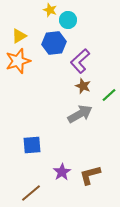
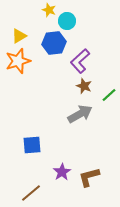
yellow star: moved 1 px left
cyan circle: moved 1 px left, 1 px down
brown star: moved 1 px right
brown L-shape: moved 1 px left, 2 px down
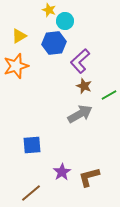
cyan circle: moved 2 px left
orange star: moved 2 px left, 5 px down
green line: rotated 14 degrees clockwise
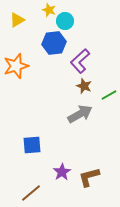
yellow triangle: moved 2 px left, 16 px up
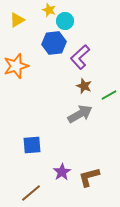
purple L-shape: moved 4 px up
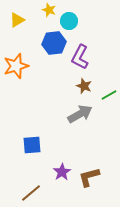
cyan circle: moved 4 px right
purple L-shape: rotated 20 degrees counterclockwise
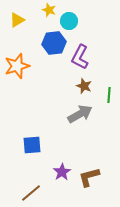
orange star: moved 1 px right
green line: rotated 56 degrees counterclockwise
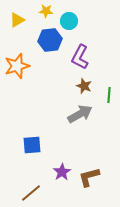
yellow star: moved 3 px left, 1 px down; rotated 16 degrees counterclockwise
blue hexagon: moved 4 px left, 3 px up
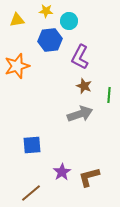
yellow triangle: rotated 21 degrees clockwise
gray arrow: rotated 10 degrees clockwise
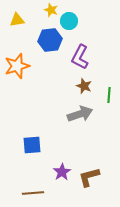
yellow star: moved 5 px right, 1 px up; rotated 16 degrees clockwise
brown line: moved 2 px right; rotated 35 degrees clockwise
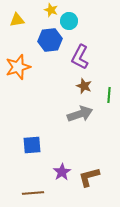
orange star: moved 1 px right, 1 px down
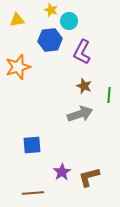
purple L-shape: moved 2 px right, 5 px up
